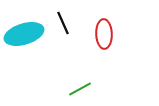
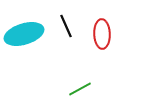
black line: moved 3 px right, 3 px down
red ellipse: moved 2 px left
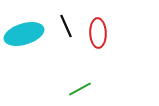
red ellipse: moved 4 px left, 1 px up
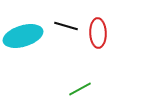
black line: rotated 50 degrees counterclockwise
cyan ellipse: moved 1 px left, 2 px down
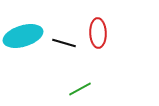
black line: moved 2 px left, 17 px down
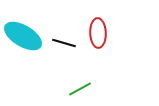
cyan ellipse: rotated 48 degrees clockwise
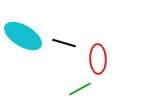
red ellipse: moved 26 px down
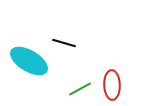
cyan ellipse: moved 6 px right, 25 px down
red ellipse: moved 14 px right, 26 px down
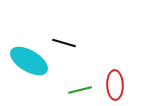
red ellipse: moved 3 px right
green line: moved 1 px down; rotated 15 degrees clockwise
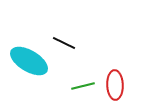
black line: rotated 10 degrees clockwise
green line: moved 3 px right, 4 px up
